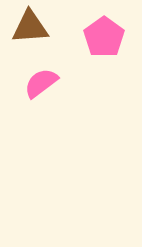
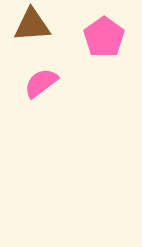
brown triangle: moved 2 px right, 2 px up
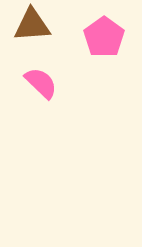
pink semicircle: rotated 81 degrees clockwise
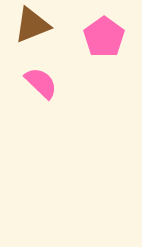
brown triangle: rotated 18 degrees counterclockwise
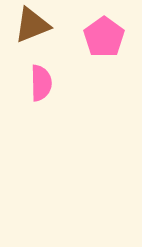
pink semicircle: rotated 45 degrees clockwise
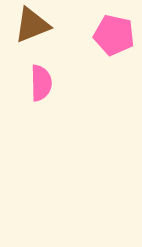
pink pentagon: moved 10 px right, 2 px up; rotated 24 degrees counterclockwise
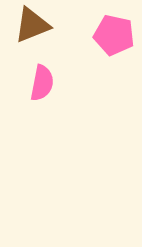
pink semicircle: moved 1 px right; rotated 12 degrees clockwise
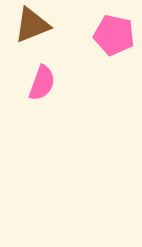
pink semicircle: rotated 9 degrees clockwise
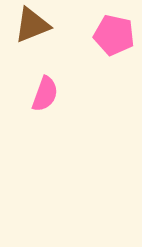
pink semicircle: moved 3 px right, 11 px down
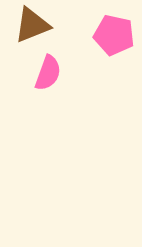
pink semicircle: moved 3 px right, 21 px up
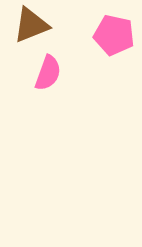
brown triangle: moved 1 px left
